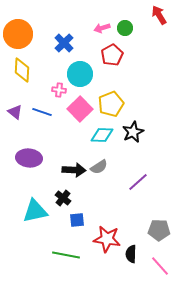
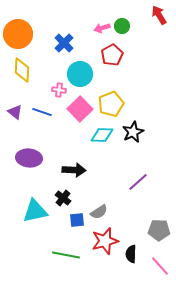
green circle: moved 3 px left, 2 px up
gray semicircle: moved 45 px down
red star: moved 2 px left, 2 px down; rotated 24 degrees counterclockwise
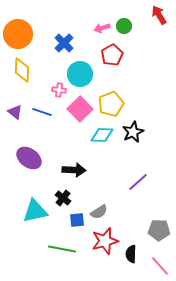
green circle: moved 2 px right
purple ellipse: rotated 30 degrees clockwise
green line: moved 4 px left, 6 px up
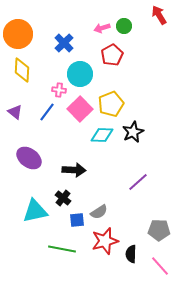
blue line: moved 5 px right; rotated 72 degrees counterclockwise
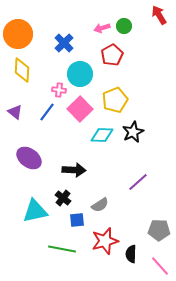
yellow pentagon: moved 4 px right, 4 px up
gray semicircle: moved 1 px right, 7 px up
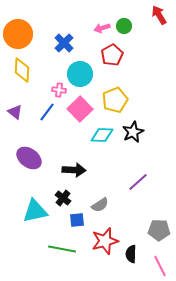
pink line: rotated 15 degrees clockwise
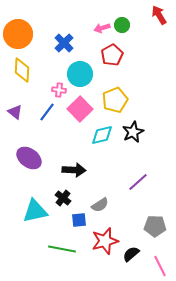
green circle: moved 2 px left, 1 px up
cyan diamond: rotated 15 degrees counterclockwise
blue square: moved 2 px right
gray pentagon: moved 4 px left, 4 px up
black semicircle: rotated 48 degrees clockwise
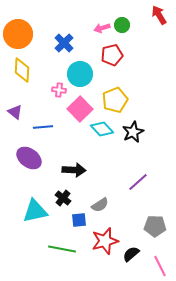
red pentagon: rotated 15 degrees clockwise
blue line: moved 4 px left, 15 px down; rotated 48 degrees clockwise
cyan diamond: moved 6 px up; rotated 60 degrees clockwise
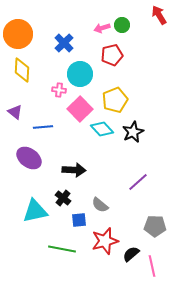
gray semicircle: rotated 72 degrees clockwise
pink line: moved 8 px left; rotated 15 degrees clockwise
